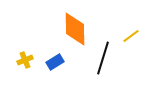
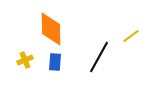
orange diamond: moved 24 px left
black line: moved 4 px left, 1 px up; rotated 12 degrees clockwise
blue rectangle: rotated 54 degrees counterclockwise
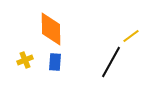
black line: moved 12 px right, 5 px down
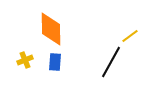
yellow line: moved 1 px left
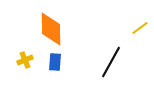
yellow line: moved 10 px right, 8 px up
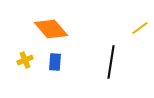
orange diamond: rotated 40 degrees counterclockwise
black line: rotated 20 degrees counterclockwise
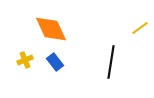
orange diamond: rotated 16 degrees clockwise
blue rectangle: rotated 42 degrees counterclockwise
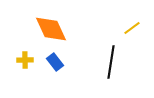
yellow line: moved 8 px left
yellow cross: rotated 21 degrees clockwise
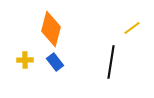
orange diamond: rotated 40 degrees clockwise
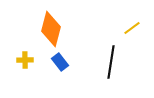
blue rectangle: moved 5 px right
